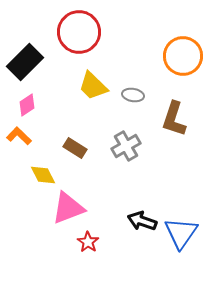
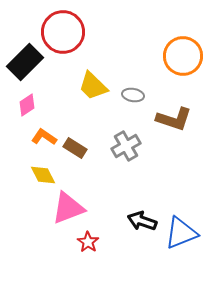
red circle: moved 16 px left
brown L-shape: rotated 90 degrees counterclockwise
orange L-shape: moved 25 px right, 1 px down; rotated 10 degrees counterclockwise
blue triangle: rotated 33 degrees clockwise
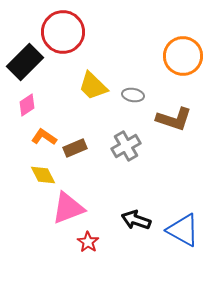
brown rectangle: rotated 55 degrees counterclockwise
black arrow: moved 6 px left, 1 px up
blue triangle: moved 2 px right, 3 px up; rotated 51 degrees clockwise
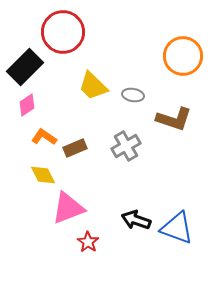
black rectangle: moved 5 px down
blue triangle: moved 6 px left, 2 px up; rotated 9 degrees counterclockwise
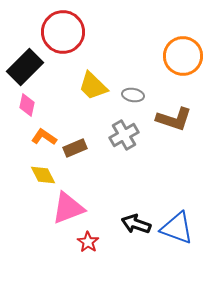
pink diamond: rotated 45 degrees counterclockwise
gray cross: moved 2 px left, 11 px up
black arrow: moved 4 px down
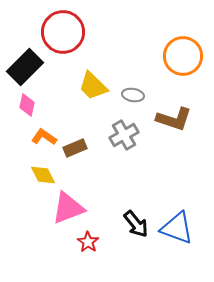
black arrow: rotated 148 degrees counterclockwise
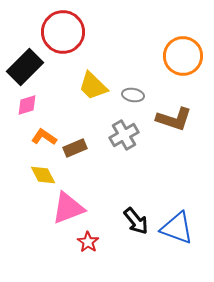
pink diamond: rotated 60 degrees clockwise
black arrow: moved 3 px up
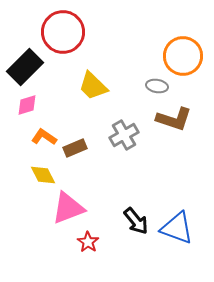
gray ellipse: moved 24 px right, 9 px up
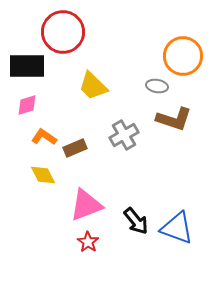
black rectangle: moved 2 px right, 1 px up; rotated 45 degrees clockwise
pink triangle: moved 18 px right, 3 px up
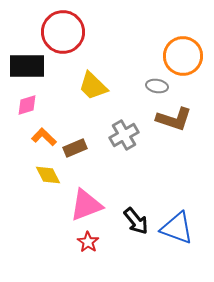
orange L-shape: rotated 10 degrees clockwise
yellow diamond: moved 5 px right
